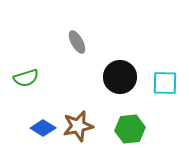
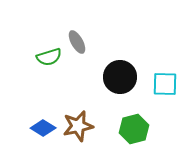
green semicircle: moved 23 px right, 21 px up
cyan square: moved 1 px down
green hexagon: moved 4 px right; rotated 8 degrees counterclockwise
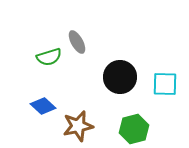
blue diamond: moved 22 px up; rotated 10 degrees clockwise
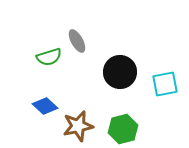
gray ellipse: moved 1 px up
black circle: moved 5 px up
cyan square: rotated 12 degrees counterclockwise
blue diamond: moved 2 px right
green hexagon: moved 11 px left
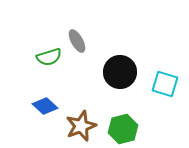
cyan square: rotated 28 degrees clockwise
brown star: moved 3 px right; rotated 8 degrees counterclockwise
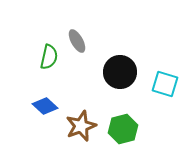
green semicircle: rotated 60 degrees counterclockwise
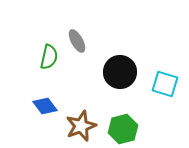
blue diamond: rotated 10 degrees clockwise
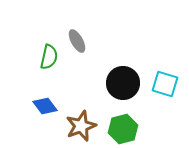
black circle: moved 3 px right, 11 px down
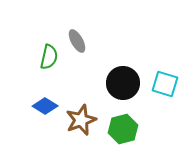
blue diamond: rotated 20 degrees counterclockwise
brown star: moved 6 px up
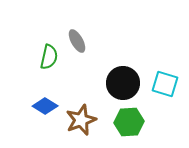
green hexagon: moved 6 px right, 7 px up; rotated 12 degrees clockwise
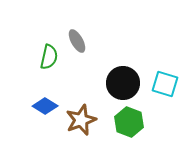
green hexagon: rotated 24 degrees clockwise
